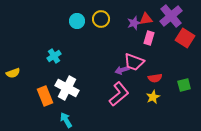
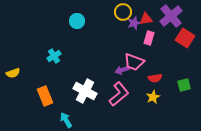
yellow circle: moved 22 px right, 7 px up
white cross: moved 18 px right, 3 px down
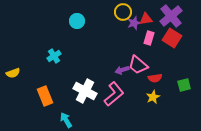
red square: moved 13 px left
pink trapezoid: moved 4 px right, 3 px down; rotated 20 degrees clockwise
pink L-shape: moved 5 px left
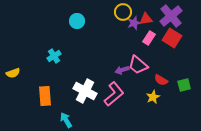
pink rectangle: rotated 16 degrees clockwise
red semicircle: moved 6 px right, 2 px down; rotated 40 degrees clockwise
orange rectangle: rotated 18 degrees clockwise
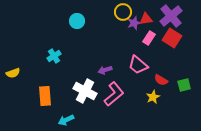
purple arrow: moved 17 px left
cyan arrow: rotated 84 degrees counterclockwise
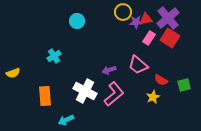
purple cross: moved 3 px left, 2 px down
purple star: moved 2 px right, 1 px up; rotated 16 degrees clockwise
red square: moved 2 px left
purple arrow: moved 4 px right
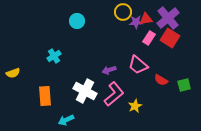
yellow star: moved 18 px left, 9 px down
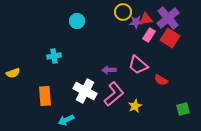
pink rectangle: moved 3 px up
cyan cross: rotated 24 degrees clockwise
purple arrow: rotated 16 degrees clockwise
green square: moved 1 px left, 24 px down
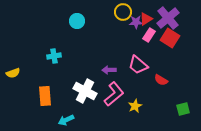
red triangle: rotated 24 degrees counterclockwise
